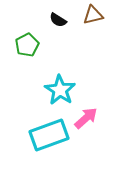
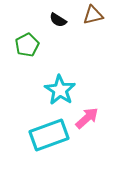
pink arrow: moved 1 px right
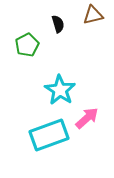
black semicircle: moved 4 px down; rotated 138 degrees counterclockwise
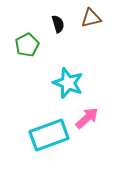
brown triangle: moved 2 px left, 3 px down
cyan star: moved 8 px right, 7 px up; rotated 12 degrees counterclockwise
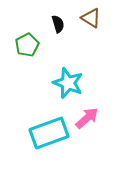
brown triangle: rotated 45 degrees clockwise
cyan rectangle: moved 2 px up
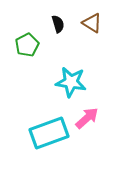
brown triangle: moved 1 px right, 5 px down
cyan star: moved 3 px right, 1 px up; rotated 12 degrees counterclockwise
